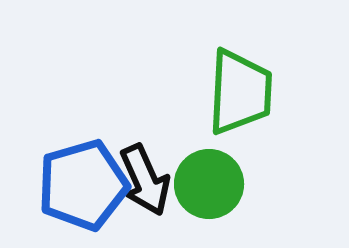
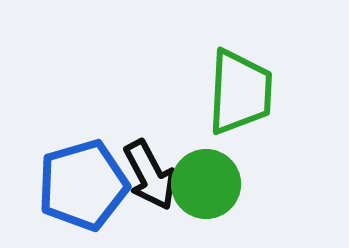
black arrow: moved 5 px right, 5 px up; rotated 4 degrees counterclockwise
green circle: moved 3 px left
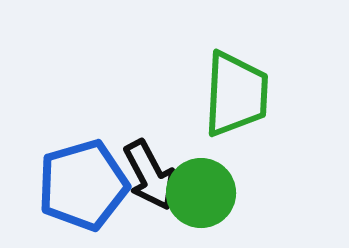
green trapezoid: moved 4 px left, 2 px down
green circle: moved 5 px left, 9 px down
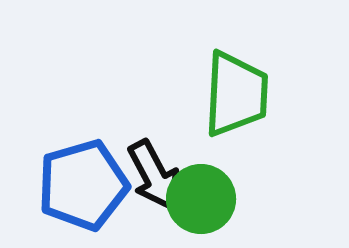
black arrow: moved 4 px right
green circle: moved 6 px down
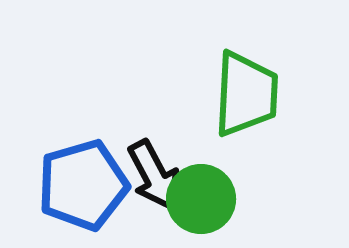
green trapezoid: moved 10 px right
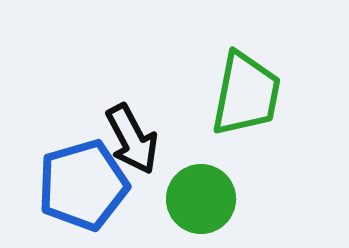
green trapezoid: rotated 8 degrees clockwise
black arrow: moved 22 px left, 36 px up
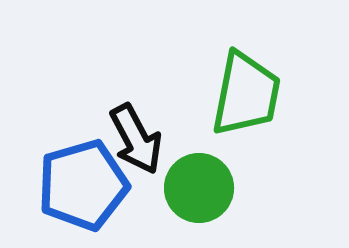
black arrow: moved 4 px right
green circle: moved 2 px left, 11 px up
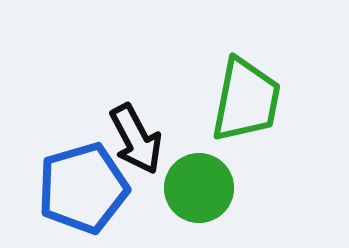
green trapezoid: moved 6 px down
blue pentagon: moved 3 px down
